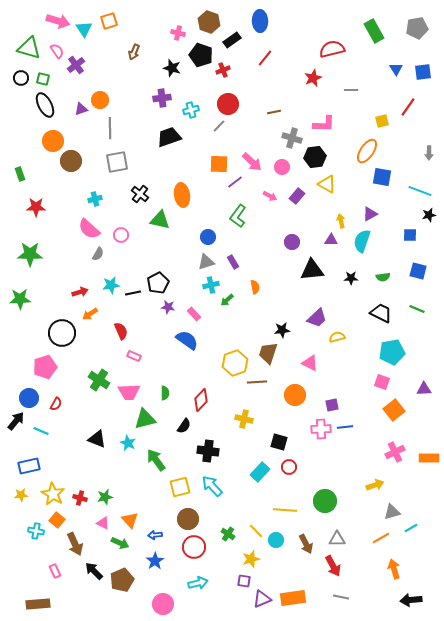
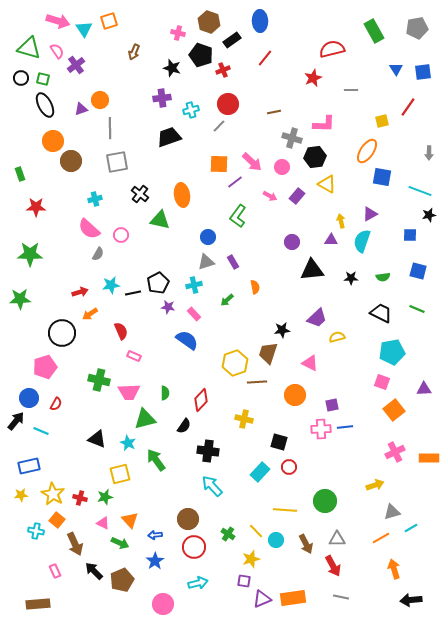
cyan cross at (211, 285): moved 17 px left
green cross at (99, 380): rotated 20 degrees counterclockwise
yellow square at (180, 487): moved 60 px left, 13 px up
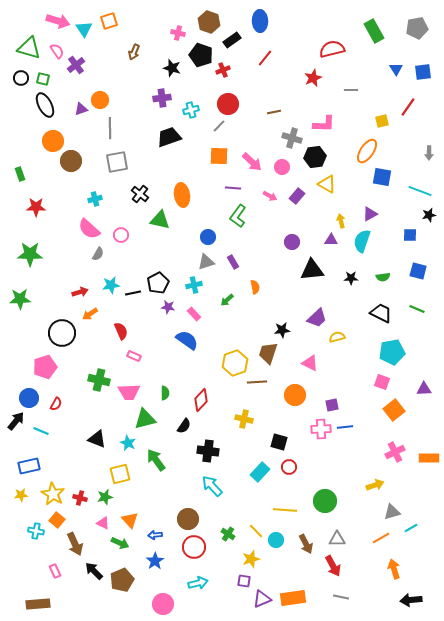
orange square at (219, 164): moved 8 px up
purple line at (235, 182): moved 2 px left, 6 px down; rotated 42 degrees clockwise
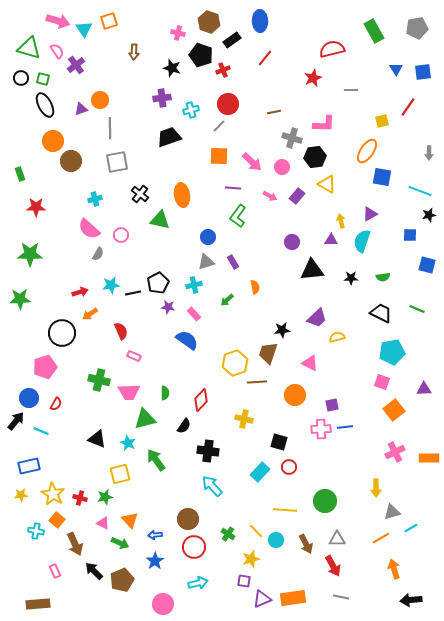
brown arrow at (134, 52): rotated 21 degrees counterclockwise
blue square at (418, 271): moved 9 px right, 6 px up
yellow arrow at (375, 485): moved 1 px right, 3 px down; rotated 108 degrees clockwise
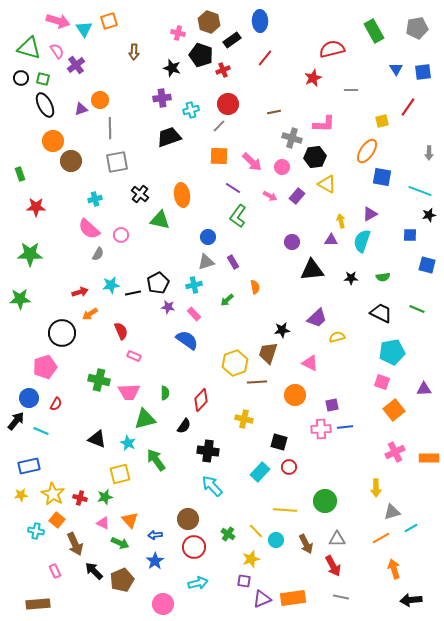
purple line at (233, 188): rotated 28 degrees clockwise
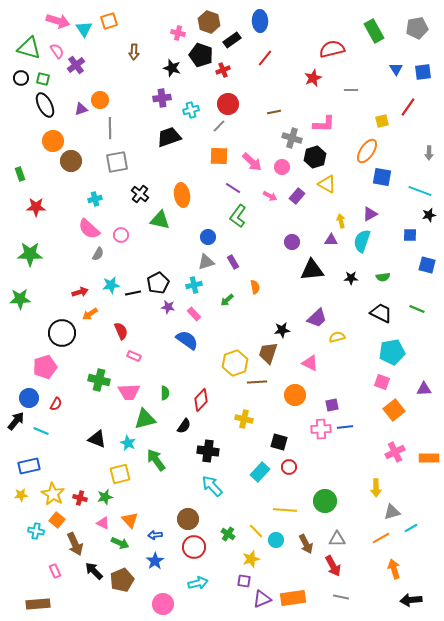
black hexagon at (315, 157): rotated 10 degrees counterclockwise
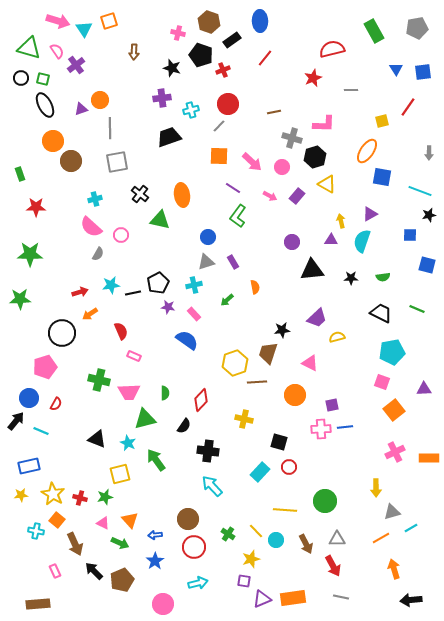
pink semicircle at (89, 229): moved 2 px right, 2 px up
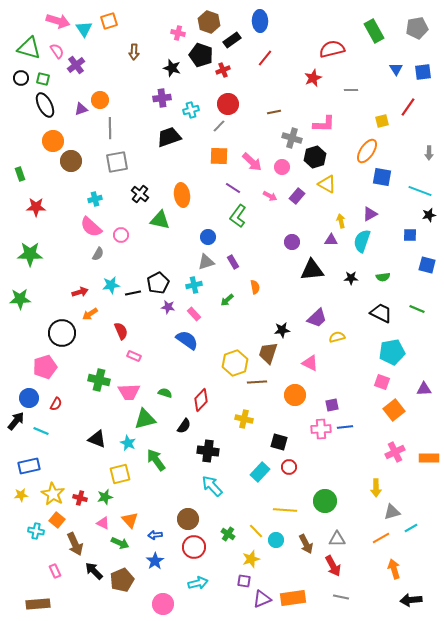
green semicircle at (165, 393): rotated 72 degrees counterclockwise
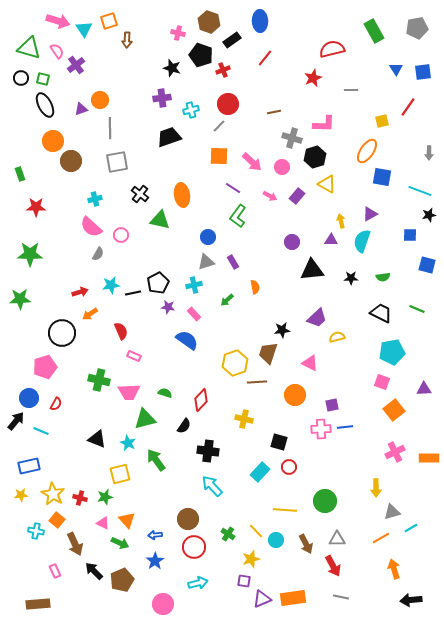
brown arrow at (134, 52): moved 7 px left, 12 px up
orange triangle at (130, 520): moved 3 px left
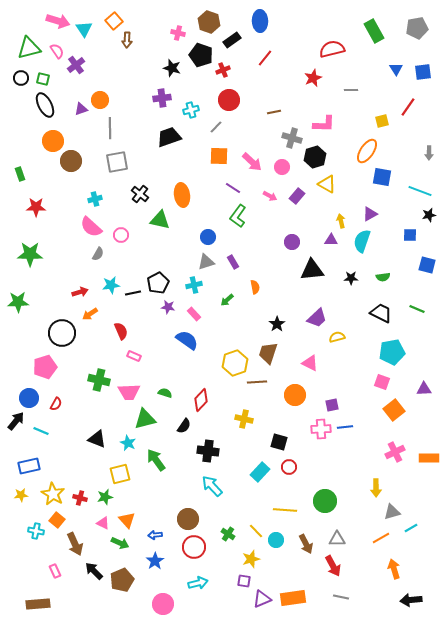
orange square at (109, 21): moved 5 px right; rotated 24 degrees counterclockwise
green triangle at (29, 48): rotated 30 degrees counterclockwise
red circle at (228, 104): moved 1 px right, 4 px up
gray line at (219, 126): moved 3 px left, 1 px down
green star at (20, 299): moved 2 px left, 3 px down
black star at (282, 330): moved 5 px left, 6 px up; rotated 28 degrees counterclockwise
